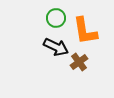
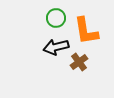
orange L-shape: moved 1 px right
black arrow: rotated 140 degrees clockwise
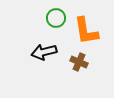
black arrow: moved 12 px left, 5 px down
brown cross: rotated 30 degrees counterclockwise
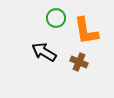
black arrow: rotated 45 degrees clockwise
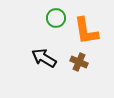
black arrow: moved 6 px down
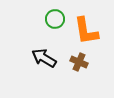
green circle: moved 1 px left, 1 px down
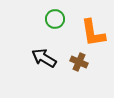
orange L-shape: moved 7 px right, 2 px down
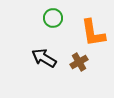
green circle: moved 2 px left, 1 px up
brown cross: rotated 36 degrees clockwise
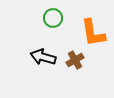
black arrow: moved 1 px left, 1 px up; rotated 15 degrees counterclockwise
brown cross: moved 4 px left, 2 px up
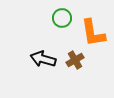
green circle: moved 9 px right
black arrow: moved 2 px down
